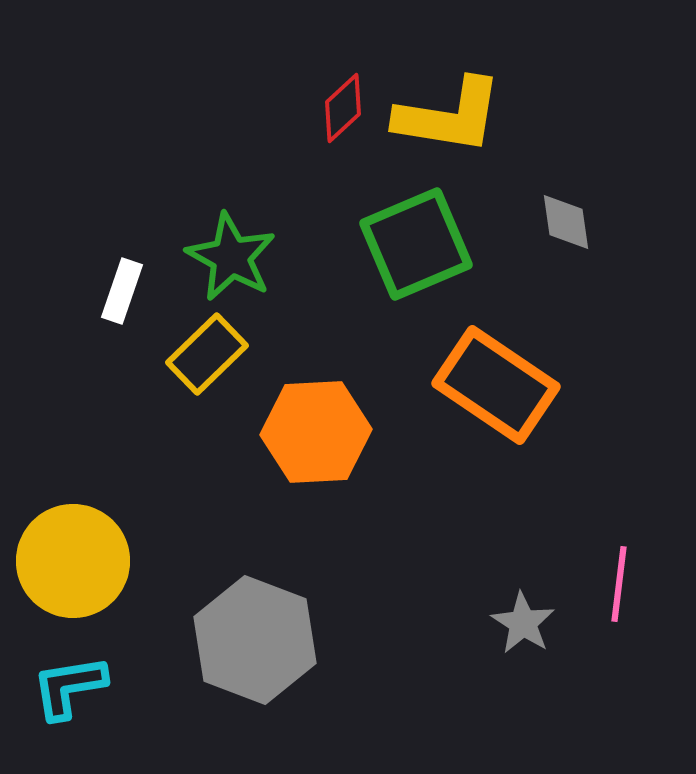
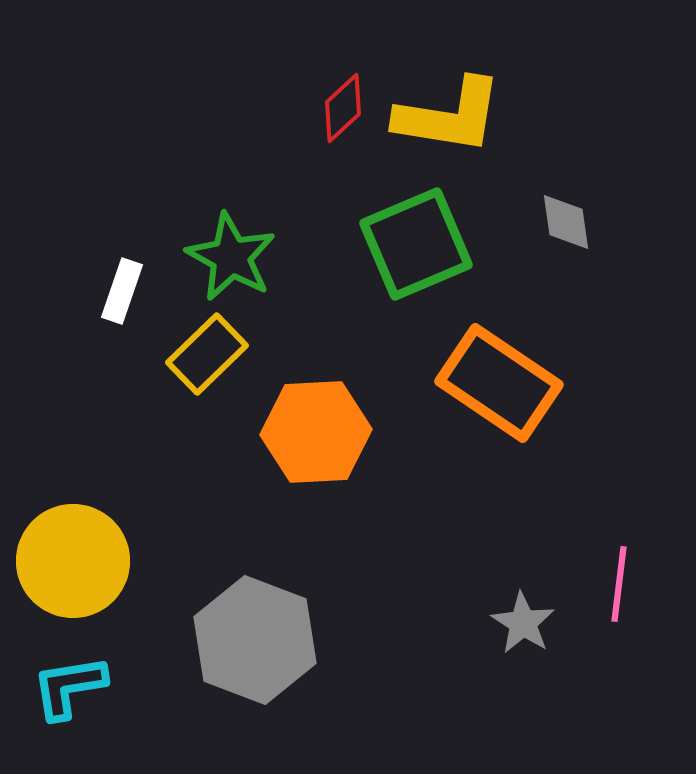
orange rectangle: moved 3 px right, 2 px up
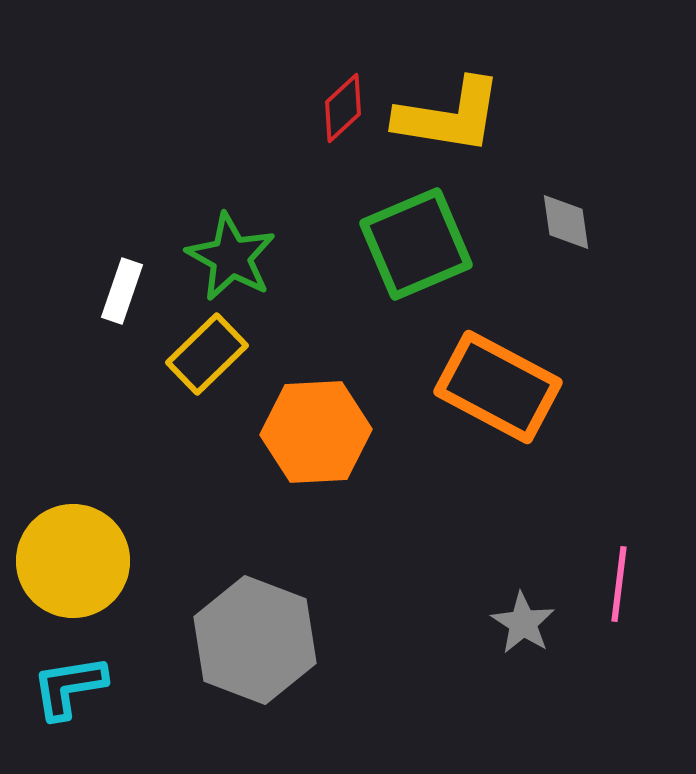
orange rectangle: moved 1 px left, 4 px down; rotated 6 degrees counterclockwise
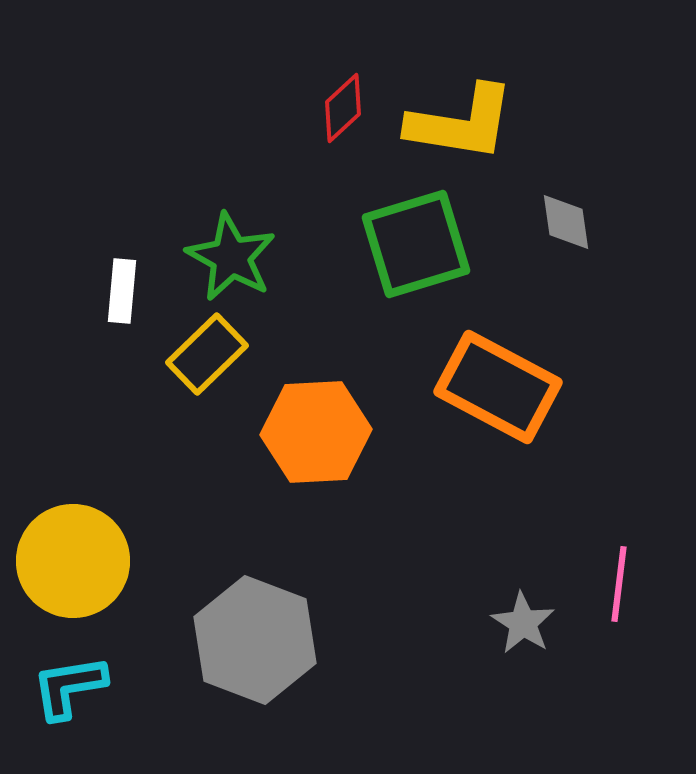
yellow L-shape: moved 12 px right, 7 px down
green square: rotated 6 degrees clockwise
white rectangle: rotated 14 degrees counterclockwise
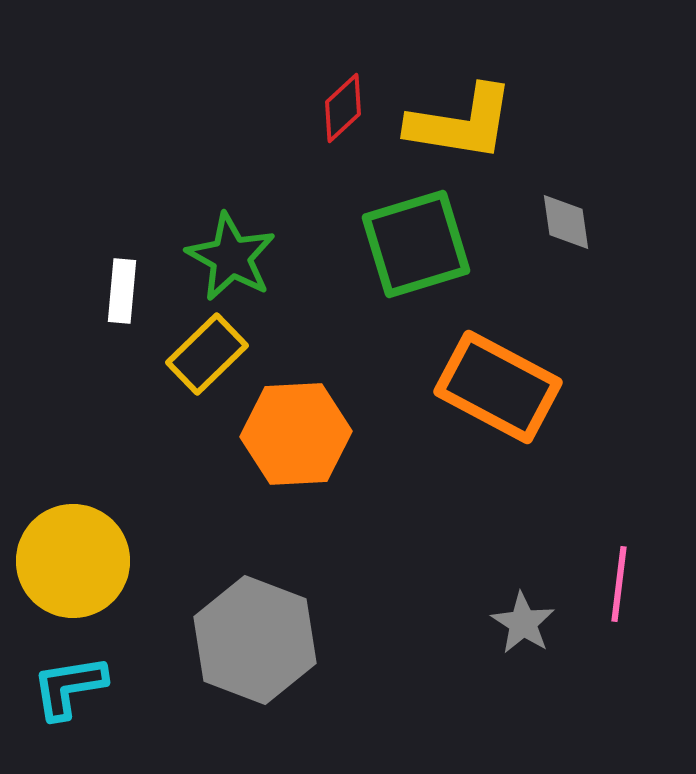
orange hexagon: moved 20 px left, 2 px down
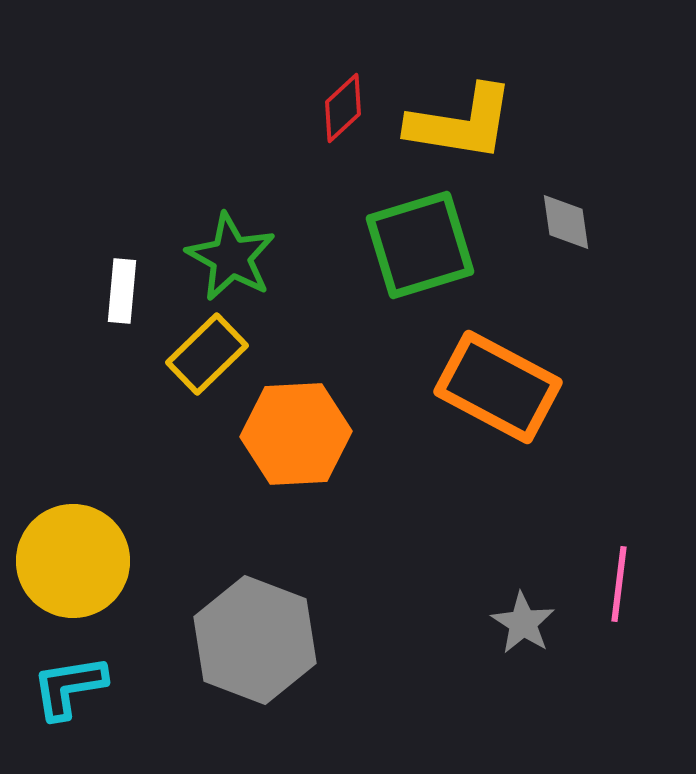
green square: moved 4 px right, 1 px down
